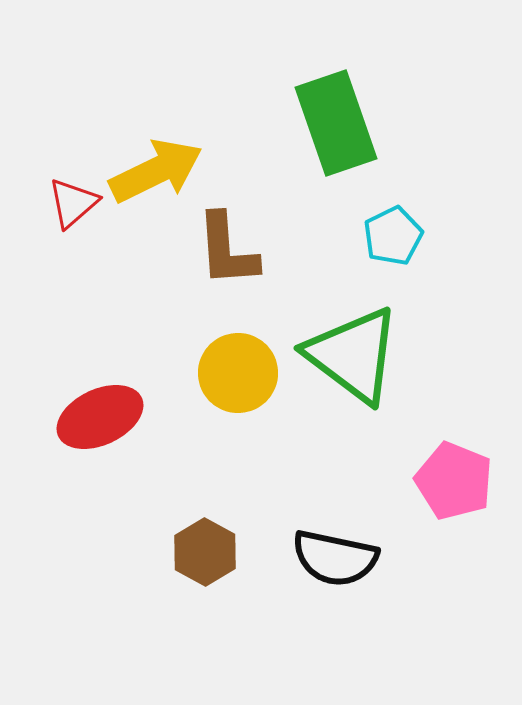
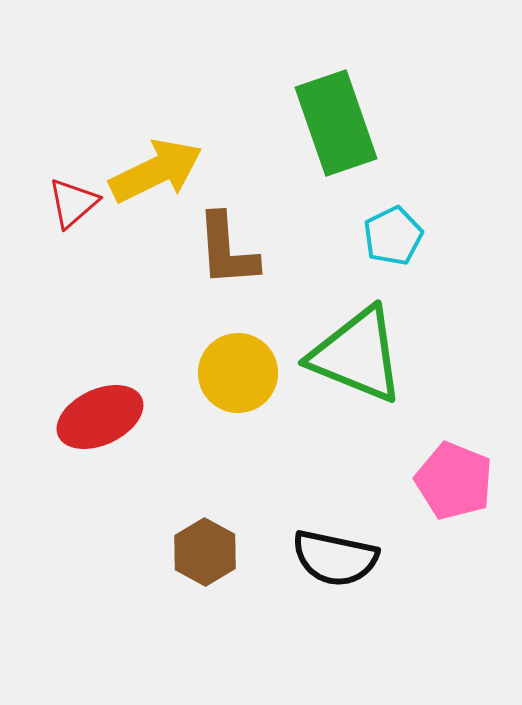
green triangle: moved 4 px right; rotated 15 degrees counterclockwise
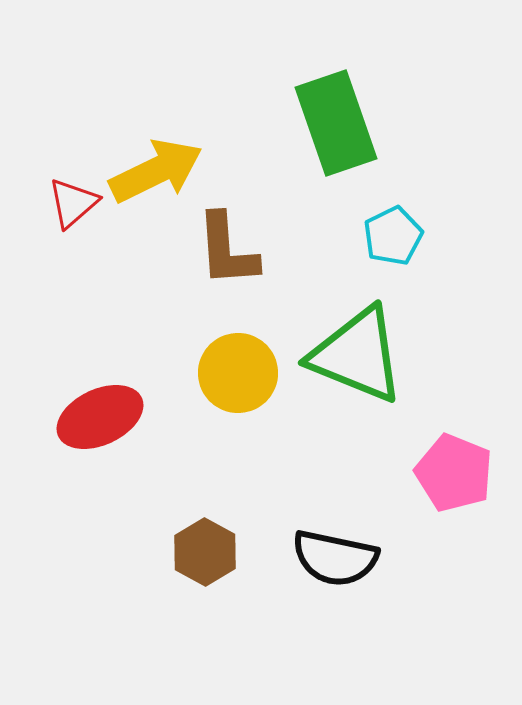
pink pentagon: moved 8 px up
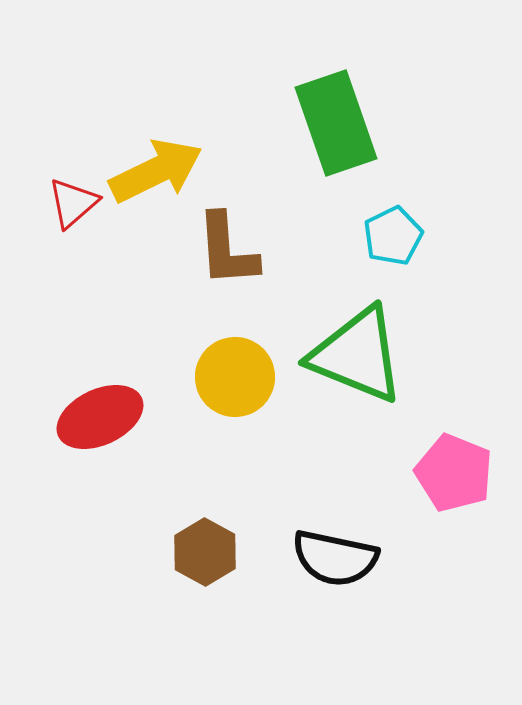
yellow circle: moved 3 px left, 4 px down
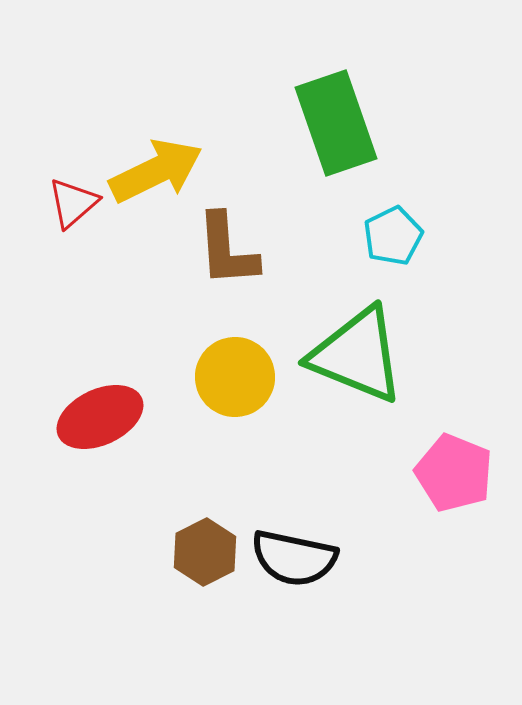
brown hexagon: rotated 4 degrees clockwise
black semicircle: moved 41 px left
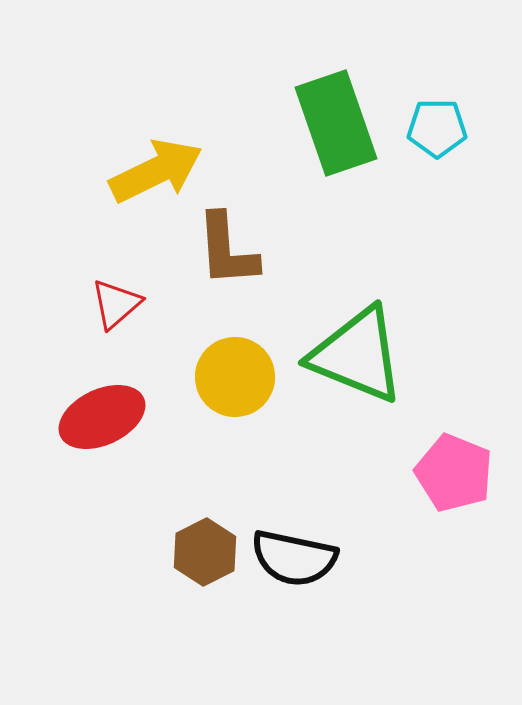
red triangle: moved 43 px right, 101 px down
cyan pentagon: moved 44 px right, 108 px up; rotated 26 degrees clockwise
red ellipse: moved 2 px right
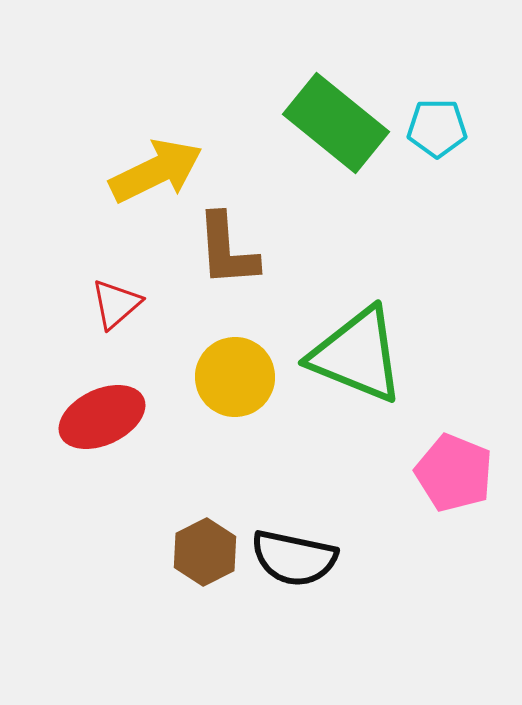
green rectangle: rotated 32 degrees counterclockwise
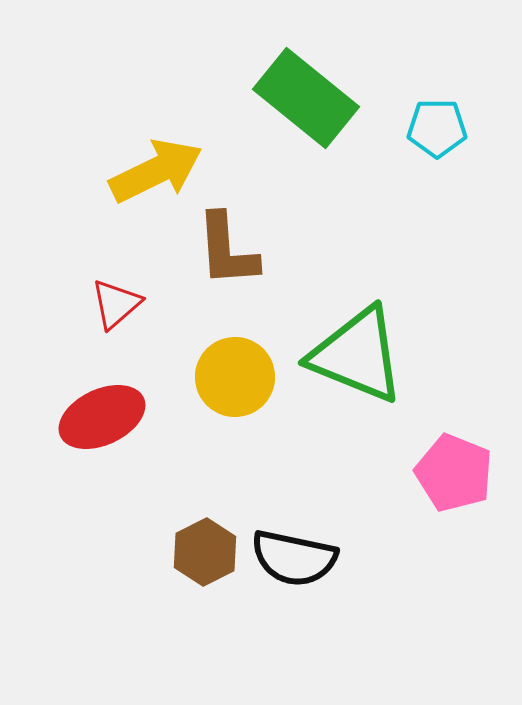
green rectangle: moved 30 px left, 25 px up
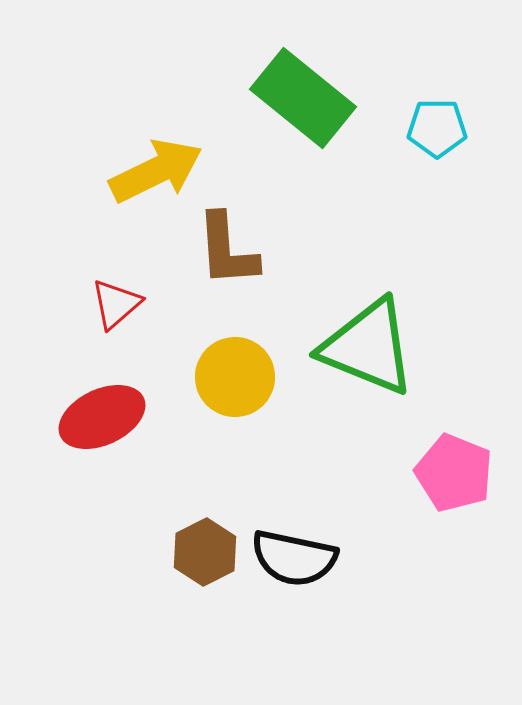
green rectangle: moved 3 px left
green triangle: moved 11 px right, 8 px up
